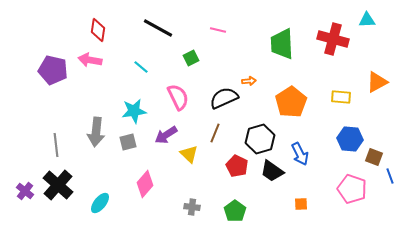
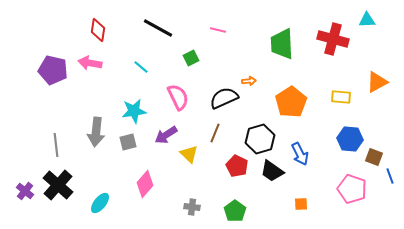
pink arrow: moved 3 px down
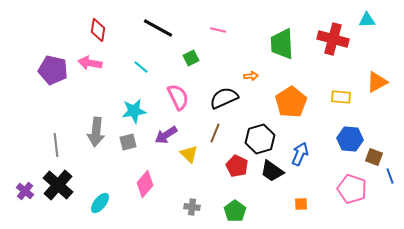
orange arrow: moved 2 px right, 5 px up
blue arrow: rotated 130 degrees counterclockwise
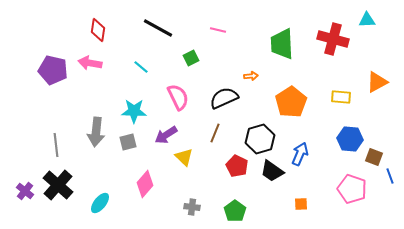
cyan star: rotated 10 degrees clockwise
yellow triangle: moved 5 px left, 3 px down
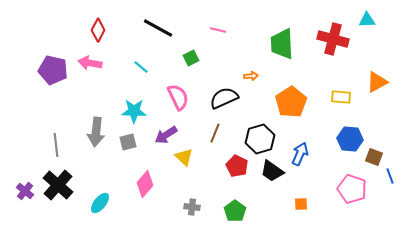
red diamond: rotated 20 degrees clockwise
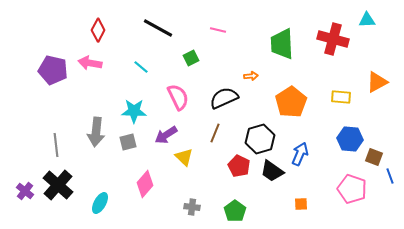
red pentagon: moved 2 px right
cyan ellipse: rotated 10 degrees counterclockwise
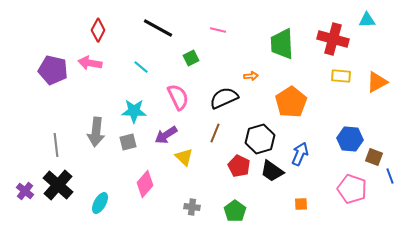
yellow rectangle: moved 21 px up
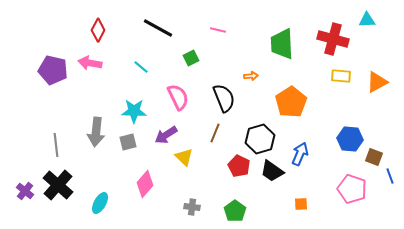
black semicircle: rotated 92 degrees clockwise
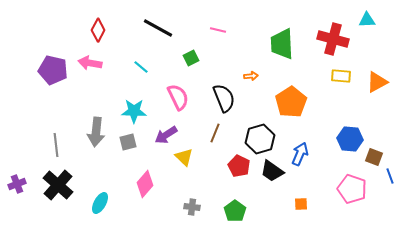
purple cross: moved 8 px left, 7 px up; rotated 30 degrees clockwise
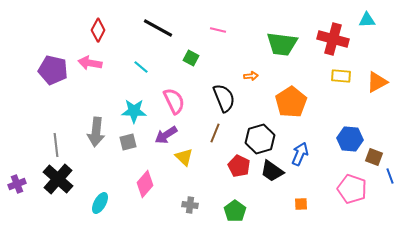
green trapezoid: rotated 80 degrees counterclockwise
green square: rotated 35 degrees counterclockwise
pink semicircle: moved 4 px left, 4 px down
black cross: moved 6 px up
gray cross: moved 2 px left, 2 px up
